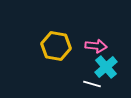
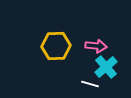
yellow hexagon: rotated 12 degrees counterclockwise
white line: moved 2 px left
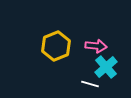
yellow hexagon: rotated 20 degrees counterclockwise
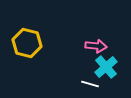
yellow hexagon: moved 29 px left, 3 px up; rotated 24 degrees counterclockwise
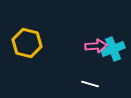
pink arrow: rotated 10 degrees counterclockwise
cyan cross: moved 7 px right, 18 px up; rotated 20 degrees clockwise
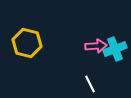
cyan cross: moved 2 px right
white line: rotated 48 degrees clockwise
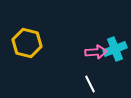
pink arrow: moved 6 px down
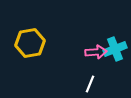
yellow hexagon: moved 3 px right; rotated 24 degrees counterclockwise
white line: rotated 48 degrees clockwise
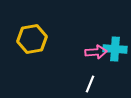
yellow hexagon: moved 2 px right, 4 px up
cyan cross: rotated 25 degrees clockwise
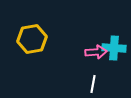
cyan cross: moved 1 px left, 1 px up
white line: moved 3 px right; rotated 12 degrees counterclockwise
